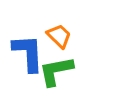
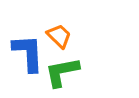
green L-shape: moved 6 px right, 1 px down
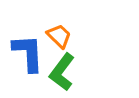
green L-shape: rotated 42 degrees counterclockwise
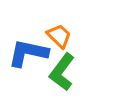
blue L-shape: rotated 75 degrees counterclockwise
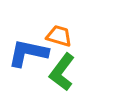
orange trapezoid: rotated 28 degrees counterclockwise
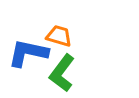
green L-shape: moved 1 px down
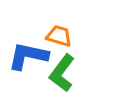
blue L-shape: moved 3 px down
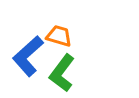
blue L-shape: rotated 54 degrees counterclockwise
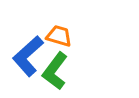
green L-shape: moved 7 px left, 2 px up
